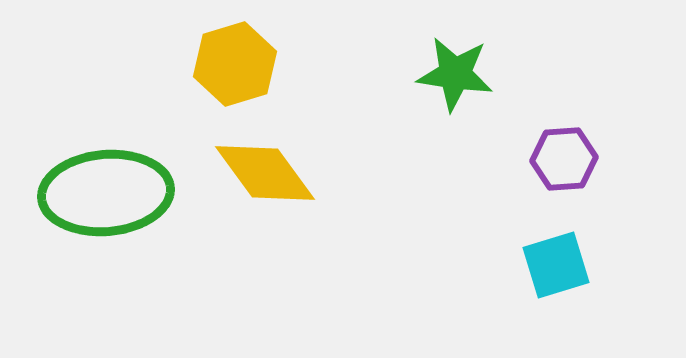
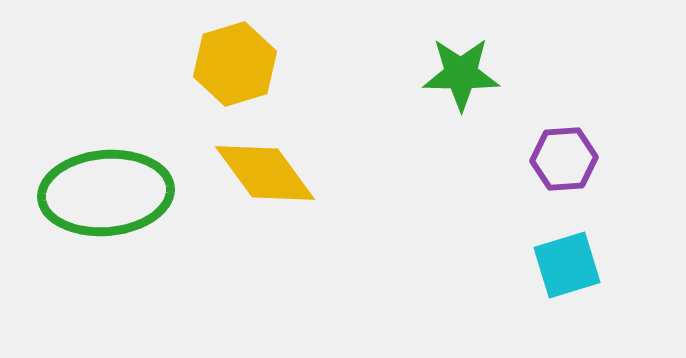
green star: moved 6 px right; rotated 8 degrees counterclockwise
cyan square: moved 11 px right
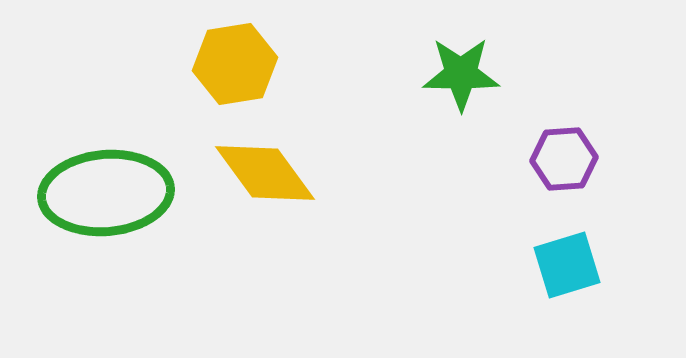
yellow hexagon: rotated 8 degrees clockwise
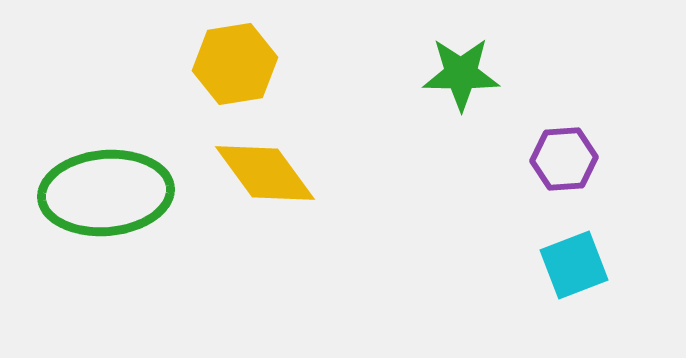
cyan square: moved 7 px right; rotated 4 degrees counterclockwise
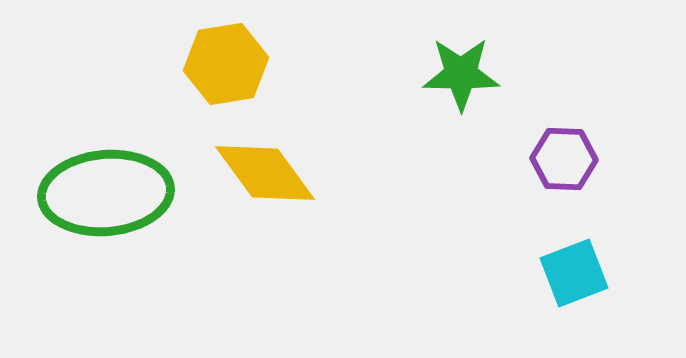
yellow hexagon: moved 9 px left
purple hexagon: rotated 6 degrees clockwise
cyan square: moved 8 px down
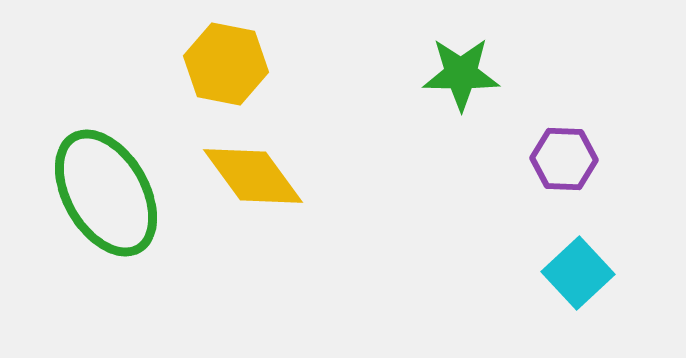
yellow hexagon: rotated 20 degrees clockwise
yellow diamond: moved 12 px left, 3 px down
green ellipse: rotated 65 degrees clockwise
cyan square: moved 4 px right; rotated 22 degrees counterclockwise
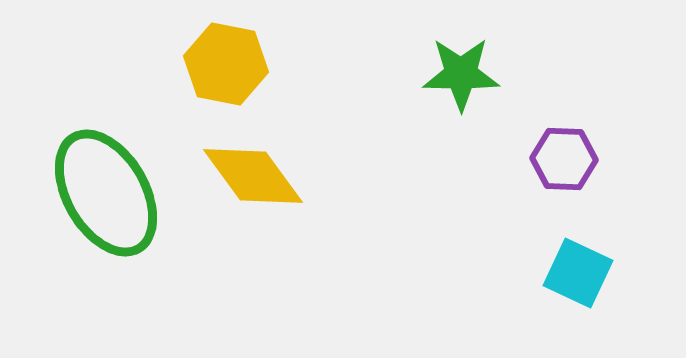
cyan square: rotated 22 degrees counterclockwise
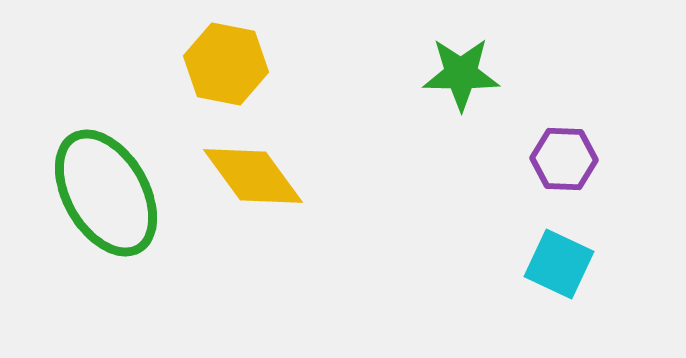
cyan square: moved 19 px left, 9 px up
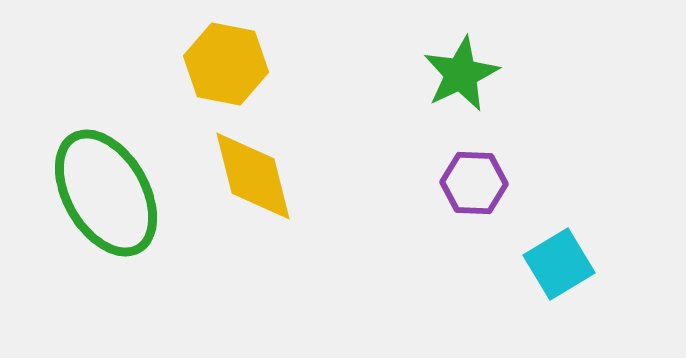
green star: rotated 26 degrees counterclockwise
purple hexagon: moved 90 px left, 24 px down
yellow diamond: rotated 22 degrees clockwise
cyan square: rotated 34 degrees clockwise
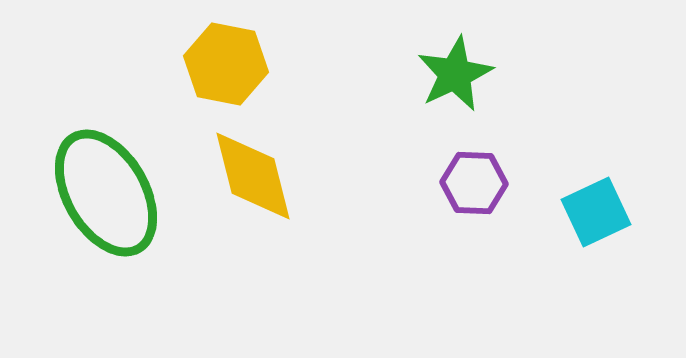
green star: moved 6 px left
cyan square: moved 37 px right, 52 px up; rotated 6 degrees clockwise
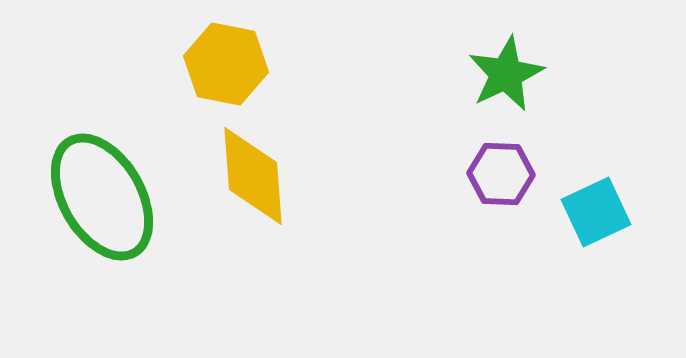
green star: moved 51 px right
yellow diamond: rotated 10 degrees clockwise
purple hexagon: moved 27 px right, 9 px up
green ellipse: moved 4 px left, 4 px down
